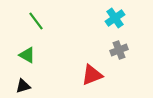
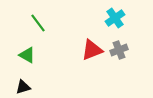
green line: moved 2 px right, 2 px down
red triangle: moved 25 px up
black triangle: moved 1 px down
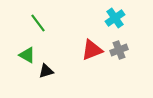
black triangle: moved 23 px right, 16 px up
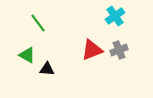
cyan cross: moved 2 px up
black triangle: moved 1 px right, 2 px up; rotated 21 degrees clockwise
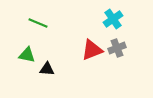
cyan cross: moved 2 px left, 3 px down
green line: rotated 30 degrees counterclockwise
gray cross: moved 2 px left, 2 px up
green triangle: rotated 18 degrees counterclockwise
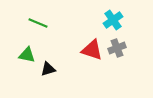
cyan cross: moved 1 px down
red triangle: rotated 40 degrees clockwise
black triangle: moved 1 px right; rotated 21 degrees counterclockwise
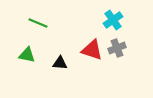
black triangle: moved 12 px right, 6 px up; rotated 21 degrees clockwise
